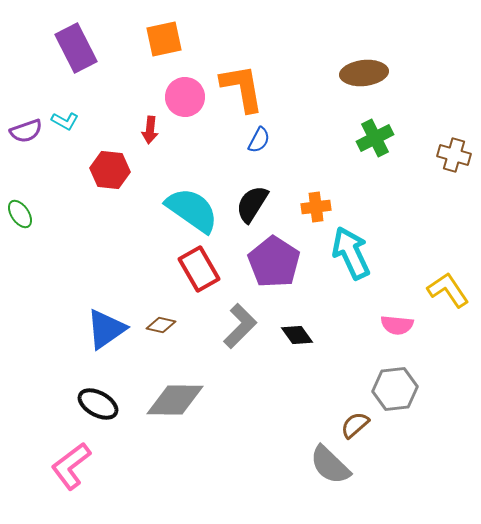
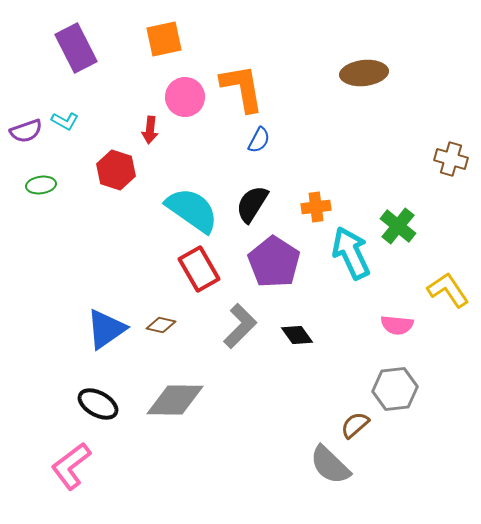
green cross: moved 23 px right, 88 px down; rotated 24 degrees counterclockwise
brown cross: moved 3 px left, 4 px down
red hexagon: moved 6 px right; rotated 12 degrees clockwise
green ellipse: moved 21 px right, 29 px up; rotated 64 degrees counterclockwise
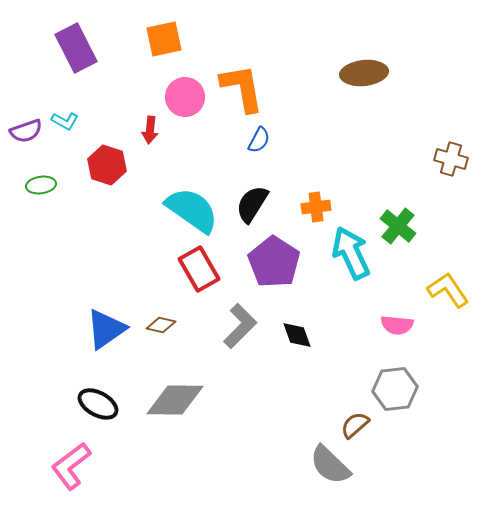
red hexagon: moved 9 px left, 5 px up
black diamond: rotated 16 degrees clockwise
